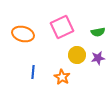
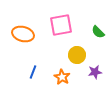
pink square: moved 1 px left, 2 px up; rotated 15 degrees clockwise
green semicircle: rotated 56 degrees clockwise
purple star: moved 3 px left, 14 px down
blue line: rotated 16 degrees clockwise
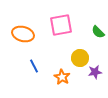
yellow circle: moved 3 px right, 3 px down
blue line: moved 1 px right, 6 px up; rotated 48 degrees counterclockwise
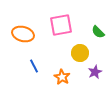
yellow circle: moved 5 px up
purple star: rotated 16 degrees counterclockwise
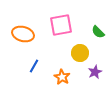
blue line: rotated 56 degrees clockwise
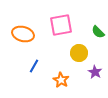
yellow circle: moved 1 px left
purple star: rotated 16 degrees counterclockwise
orange star: moved 1 px left, 3 px down
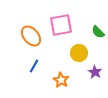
orange ellipse: moved 8 px right, 2 px down; rotated 35 degrees clockwise
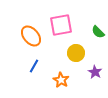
yellow circle: moved 3 px left
